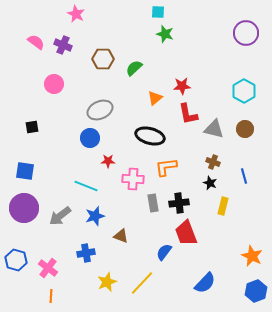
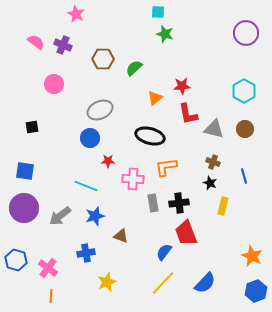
yellow line at (142, 283): moved 21 px right
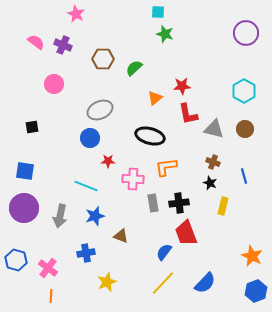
gray arrow at (60, 216): rotated 40 degrees counterclockwise
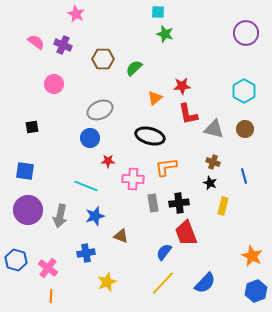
purple circle at (24, 208): moved 4 px right, 2 px down
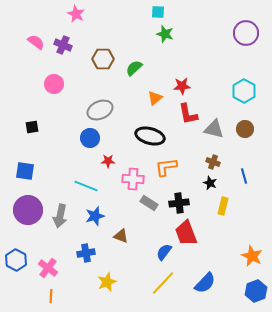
gray rectangle at (153, 203): moved 4 px left; rotated 48 degrees counterclockwise
blue hexagon at (16, 260): rotated 10 degrees clockwise
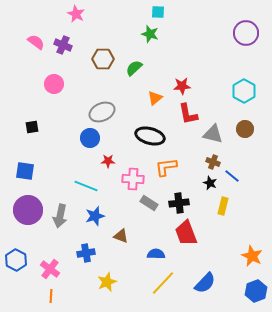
green star at (165, 34): moved 15 px left
gray ellipse at (100, 110): moved 2 px right, 2 px down
gray triangle at (214, 129): moved 1 px left, 5 px down
blue line at (244, 176): moved 12 px left; rotated 35 degrees counterclockwise
blue semicircle at (164, 252): moved 8 px left, 2 px down; rotated 54 degrees clockwise
pink cross at (48, 268): moved 2 px right, 1 px down
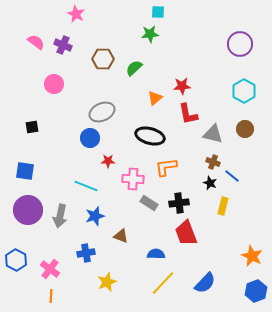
purple circle at (246, 33): moved 6 px left, 11 px down
green star at (150, 34): rotated 24 degrees counterclockwise
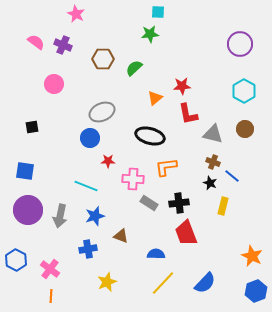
blue cross at (86, 253): moved 2 px right, 4 px up
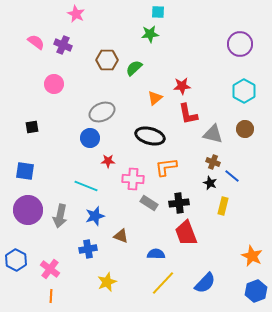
brown hexagon at (103, 59): moved 4 px right, 1 px down
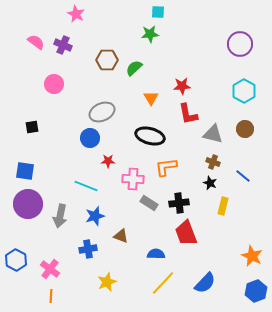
orange triangle at (155, 98): moved 4 px left; rotated 21 degrees counterclockwise
blue line at (232, 176): moved 11 px right
purple circle at (28, 210): moved 6 px up
